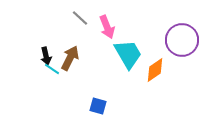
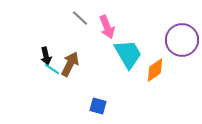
brown arrow: moved 6 px down
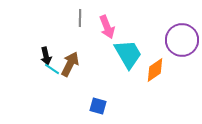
gray line: rotated 48 degrees clockwise
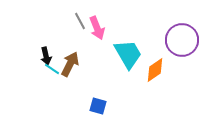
gray line: moved 3 px down; rotated 30 degrees counterclockwise
pink arrow: moved 10 px left, 1 px down
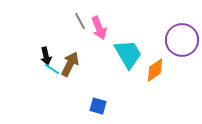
pink arrow: moved 2 px right
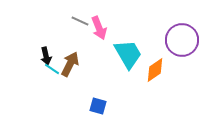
gray line: rotated 36 degrees counterclockwise
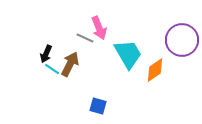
gray line: moved 5 px right, 17 px down
black arrow: moved 2 px up; rotated 36 degrees clockwise
